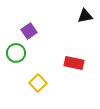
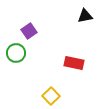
yellow square: moved 13 px right, 13 px down
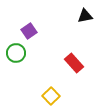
red rectangle: rotated 36 degrees clockwise
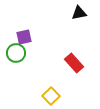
black triangle: moved 6 px left, 3 px up
purple square: moved 5 px left, 6 px down; rotated 21 degrees clockwise
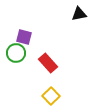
black triangle: moved 1 px down
purple square: rotated 28 degrees clockwise
red rectangle: moved 26 px left
